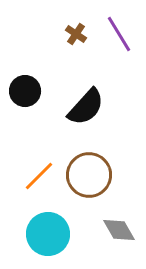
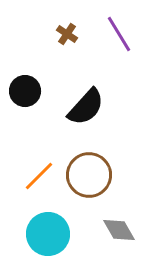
brown cross: moved 9 px left
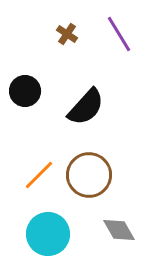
orange line: moved 1 px up
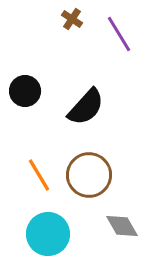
brown cross: moved 5 px right, 15 px up
orange line: rotated 76 degrees counterclockwise
gray diamond: moved 3 px right, 4 px up
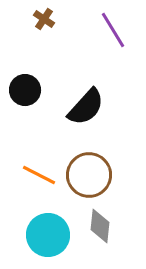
brown cross: moved 28 px left
purple line: moved 6 px left, 4 px up
black circle: moved 1 px up
orange line: rotated 32 degrees counterclockwise
gray diamond: moved 22 px left; rotated 36 degrees clockwise
cyan circle: moved 1 px down
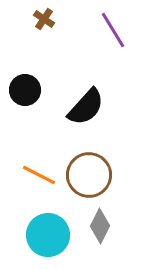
gray diamond: rotated 20 degrees clockwise
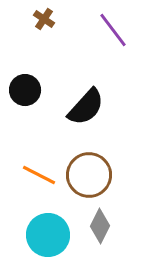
purple line: rotated 6 degrees counterclockwise
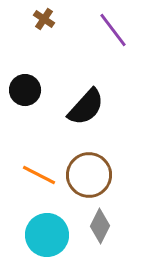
cyan circle: moved 1 px left
